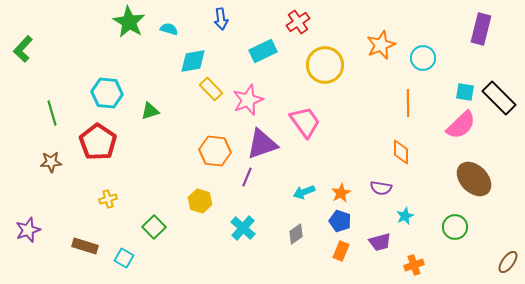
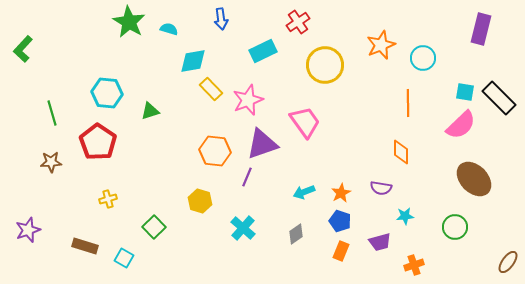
cyan star at (405, 216): rotated 18 degrees clockwise
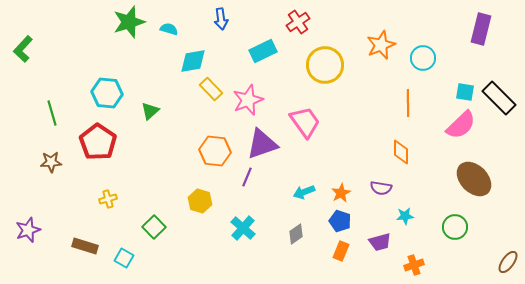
green star at (129, 22): rotated 24 degrees clockwise
green triangle at (150, 111): rotated 24 degrees counterclockwise
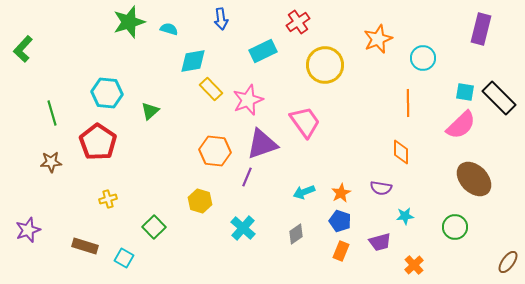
orange star at (381, 45): moved 3 px left, 6 px up
orange cross at (414, 265): rotated 24 degrees counterclockwise
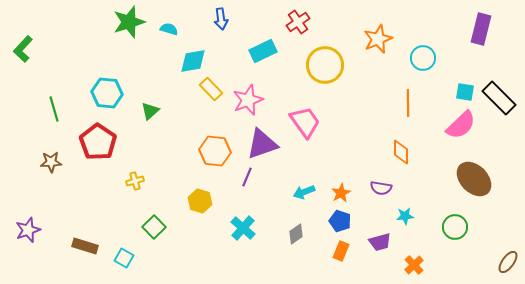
green line at (52, 113): moved 2 px right, 4 px up
yellow cross at (108, 199): moved 27 px right, 18 px up
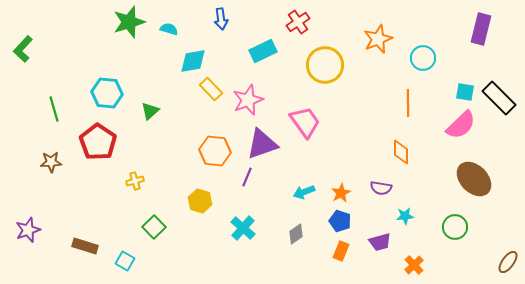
cyan square at (124, 258): moved 1 px right, 3 px down
